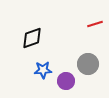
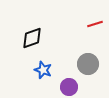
blue star: rotated 24 degrees clockwise
purple circle: moved 3 px right, 6 px down
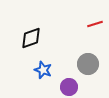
black diamond: moved 1 px left
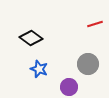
black diamond: rotated 55 degrees clockwise
blue star: moved 4 px left, 1 px up
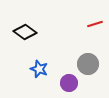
black diamond: moved 6 px left, 6 px up
purple circle: moved 4 px up
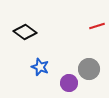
red line: moved 2 px right, 2 px down
gray circle: moved 1 px right, 5 px down
blue star: moved 1 px right, 2 px up
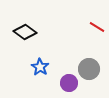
red line: moved 1 px down; rotated 49 degrees clockwise
blue star: rotated 12 degrees clockwise
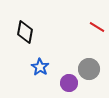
black diamond: rotated 65 degrees clockwise
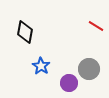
red line: moved 1 px left, 1 px up
blue star: moved 1 px right, 1 px up
